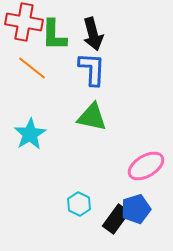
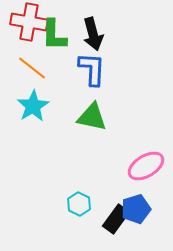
red cross: moved 5 px right
cyan star: moved 3 px right, 28 px up
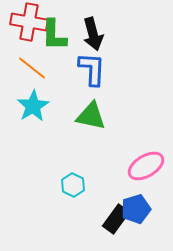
green triangle: moved 1 px left, 1 px up
cyan hexagon: moved 6 px left, 19 px up
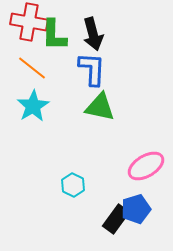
green triangle: moved 9 px right, 9 px up
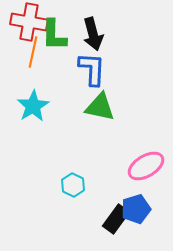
orange line: moved 1 px right, 16 px up; rotated 64 degrees clockwise
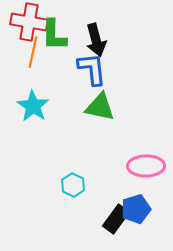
black arrow: moved 3 px right, 6 px down
blue L-shape: rotated 9 degrees counterclockwise
cyan star: rotated 8 degrees counterclockwise
pink ellipse: rotated 30 degrees clockwise
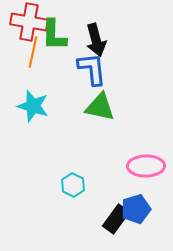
cyan star: rotated 16 degrees counterclockwise
